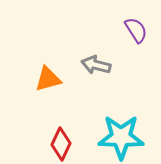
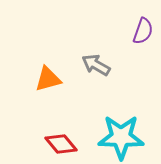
purple semicircle: moved 7 px right, 1 px down; rotated 52 degrees clockwise
gray arrow: rotated 16 degrees clockwise
red diamond: rotated 64 degrees counterclockwise
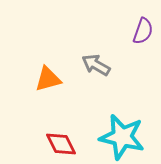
cyan star: moved 1 px right; rotated 12 degrees clockwise
red diamond: rotated 12 degrees clockwise
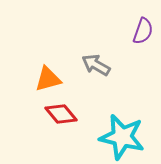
red diamond: moved 30 px up; rotated 12 degrees counterclockwise
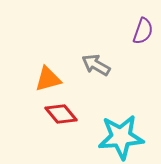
cyan star: moved 1 px left; rotated 18 degrees counterclockwise
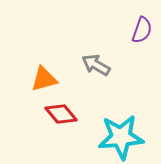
purple semicircle: moved 1 px left, 1 px up
orange triangle: moved 4 px left
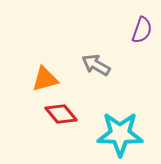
orange triangle: moved 1 px right
cyan star: moved 1 px left, 3 px up; rotated 6 degrees clockwise
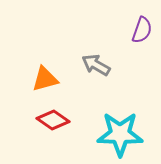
red diamond: moved 8 px left, 6 px down; rotated 16 degrees counterclockwise
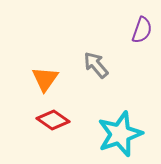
gray arrow: rotated 20 degrees clockwise
orange triangle: rotated 40 degrees counterclockwise
cyan star: rotated 21 degrees counterclockwise
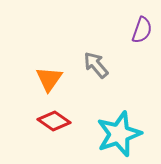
orange triangle: moved 4 px right
red diamond: moved 1 px right, 1 px down
cyan star: moved 1 px left
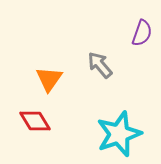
purple semicircle: moved 3 px down
gray arrow: moved 4 px right
red diamond: moved 19 px left; rotated 24 degrees clockwise
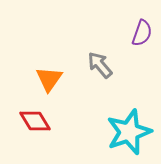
cyan star: moved 10 px right, 2 px up
